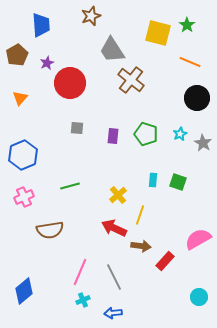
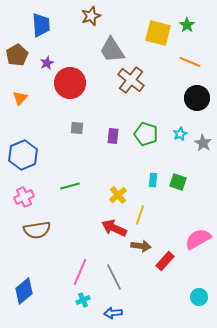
brown semicircle: moved 13 px left
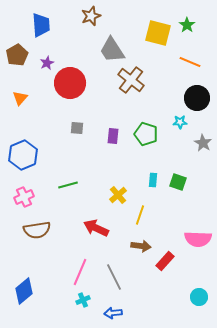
cyan star: moved 12 px up; rotated 24 degrees clockwise
green line: moved 2 px left, 1 px up
red arrow: moved 18 px left
pink semicircle: rotated 148 degrees counterclockwise
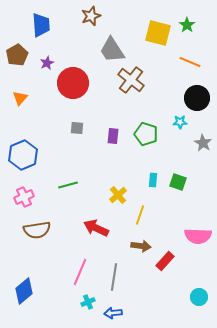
red circle: moved 3 px right
pink semicircle: moved 3 px up
gray line: rotated 36 degrees clockwise
cyan cross: moved 5 px right, 2 px down
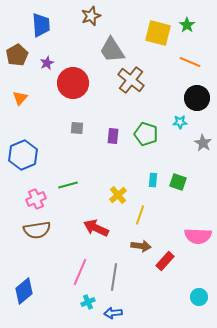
pink cross: moved 12 px right, 2 px down
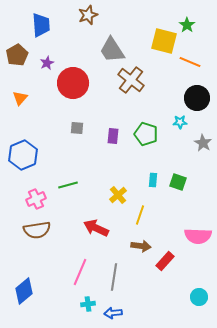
brown star: moved 3 px left, 1 px up
yellow square: moved 6 px right, 8 px down
cyan cross: moved 2 px down; rotated 16 degrees clockwise
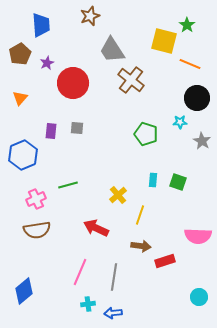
brown star: moved 2 px right, 1 px down
brown pentagon: moved 3 px right, 1 px up
orange line: moved 2 px down
purple rectangle: moved 62 px left, 5 px up
gray star: moved 1 px left, 2 px up
red rectangle: rotated 30 degrees clockwise
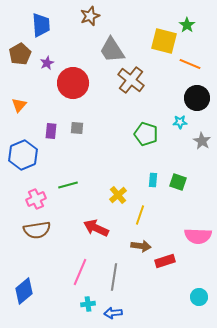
orange triangle: moved 1 px left, 7 px down
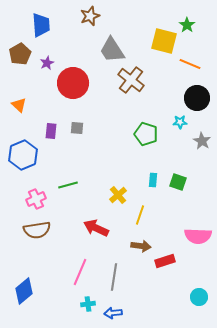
orange triangle: rotated 28 degrees counterclockwise
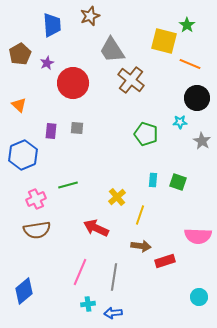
blue trapezoid: moved 11 px right
yellow cross: moved 1 px left, 2 px down
